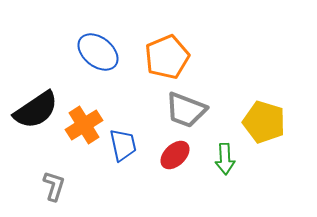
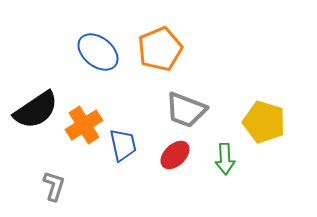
orange pentagon: moved 7 px left, 8 px up
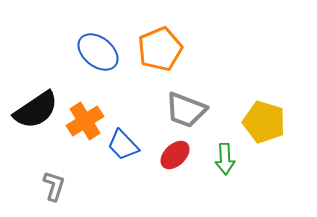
orange cross: moved 1 px right, 4 px up
blue trapezoid: rotated 148 degrees clockwise
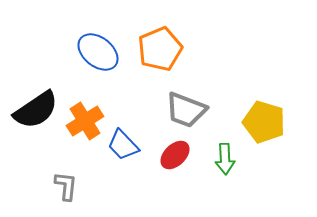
gray L-shape: moved 12 px right; rotated 12 degrees counterclockwise
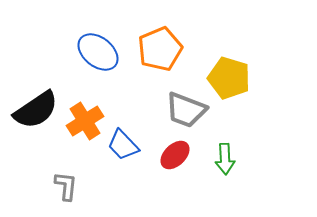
yellow pentagon: moved 35 px left, 44 px up
